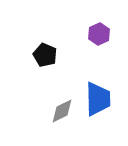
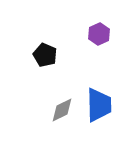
blue trapezoid: moved 1 px right, 6 px down
gray diamond: moved 1 px up
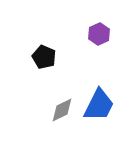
black pentagon: moved 1 px left, 2 px down
blue trapezoid: rotated 27 degrees clockwise
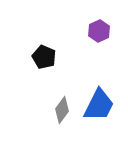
purple hexagon: moved 3 px up
gray diamond: rotated 28 degrees counterclockwise
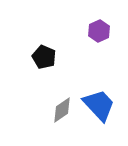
blue trapezoid: rotated 69 degrees counterclockwise
gray diamond: rotated 20 degrees clockwise
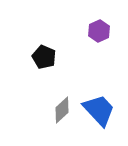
blue trapezoid: moved 5 px down
gray diamond: rotated 8 degrees counterclockwise
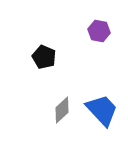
purple hexagon: rotated 25 degrees counterclockwise
blue trapezoid: moved 3 px right
